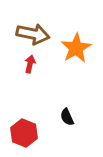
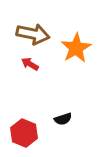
red arrow: rotated 72 degrees counterclockwise
black semicircle: moved 4 px left, 2 px down; rotated 84 degrees counterclockwise
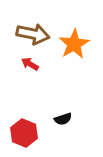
orange star: moved 2 px left, 4 px up
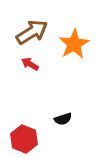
brown arrow: moved 1 px left, 2 px up; rotated 44 degrees counterclockwise
red hexagon: moved 6 px down
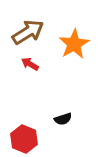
brown arrow: moved 4 px left
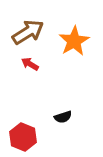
orange star: moved 3 px up
black semicircle: moved 2 px up
red hexagon: moved 1 px left, 2 px up
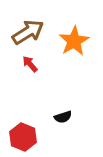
red arrow: rotated 18 degrees clockwise
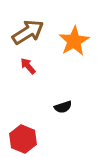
red arrow: moved 2 px left, 2 px down
black semicircle: moved 10 px up
red hexagon: moved 2 px down
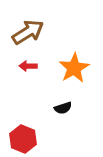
orange star: moved 27 px down
red arrow: rotated 48 degrees counterclockwise
black semicircle: moved 1 px down
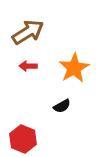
black semicircle: moved 1 px left, 2 px up; rotated 12 degrees counterclockwise
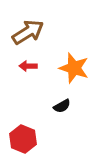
orange star: rotated 24 degrees counterclockwise
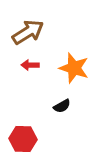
red arrow: moved 2 px right, 1 px up
red hexagon: rotated 20 degrees counterclockwise
